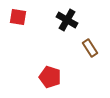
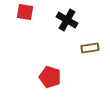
red square: moved 7 px right, 5 px up
brown rectangle: rotated 66 degrees counterclockwise
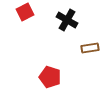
red square: rotated 36 degrees counterclockwise
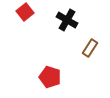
red square: rotated 12 degrees counterclockwise
brown rectangle: rotated 48 degrees counterclockwise
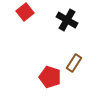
brown rectangle: moved 16 px left, 15 px down
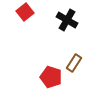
red pentagon: moved 1 px right
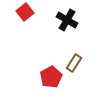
red pentagon: rotated 25 degrees clockwise
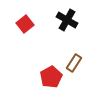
red square: moved 12 px down
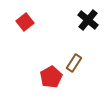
black cross: moved 21 px right; rotated 10 degrees clockwise
red square: moved 2 px up
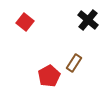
red square: rotated 12 degrees counterclockwise
red pentagon: moved 2 px left, 1 px up
